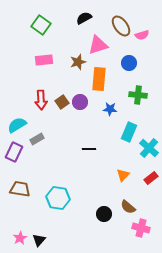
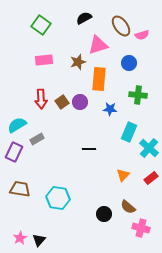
red arrow: moved 1 px up
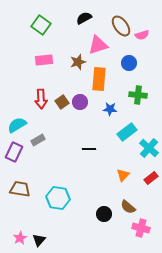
cyan rectangle: moved 2 px left; rotated 30 degrees clockwise
gray rectangle: moved 1 px right, 1 px down
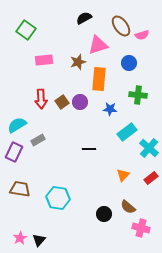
green square: moved 15 px left, 5 px down
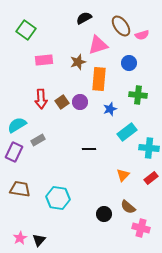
blue star: rotated 24 degrees counterclockwise
cyan cross: rotated 36 degrees counterclockwise
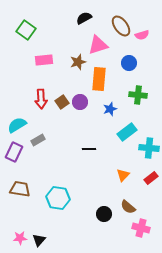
pink star: rotated 24 degrees clockwise
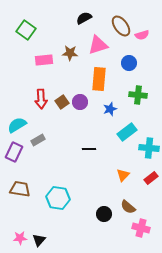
brown star: moved 8 px left, 9 px up; rotated 21 degrees clockwise
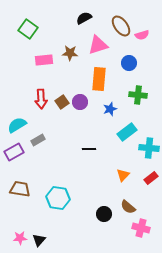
green square: moved 2 px right, 1 px up
purple rectangle: rotated 36 degrees clockwise
